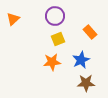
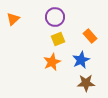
purple circle: moved 1 px down
orange rectangle: moved 4 px down
orange star: rotated 18 degrees counterclockwise
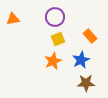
orange triangle: rotated 32 degrees clockwise
orange star: moved 1 px right, 1 px up
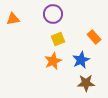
purple circle: moved 2 px left, 3 px up
orange rectangle: moved 4 px right, 1 px down
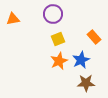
orange star: moved 6 px right
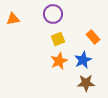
orange rectangle: moved 1 px left
blue star: moved 2 px right
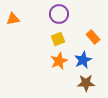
purple circle: moved 6 px right
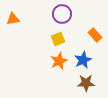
purple circle: moved 3 px right
orange rectangle: moved 2 px right, 2 px up
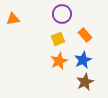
orange rectangle: moved 10 px left
brown star: moved 1 px left, 1 px up; rotated 24 degrees counterclockwise
